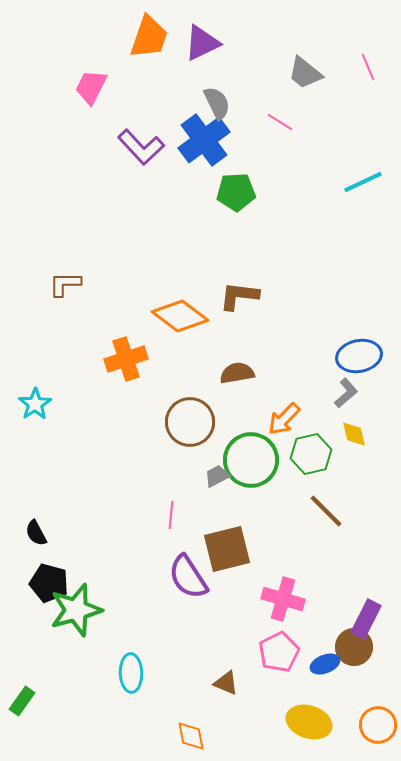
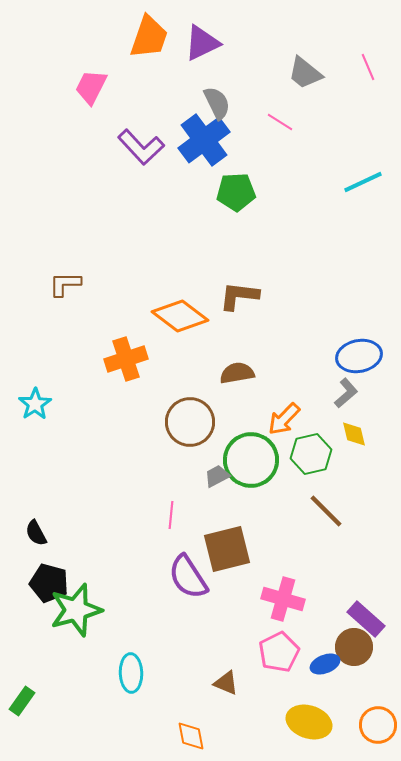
purple rectangle at (366, 619): rotated 75 degrees counterclockwise
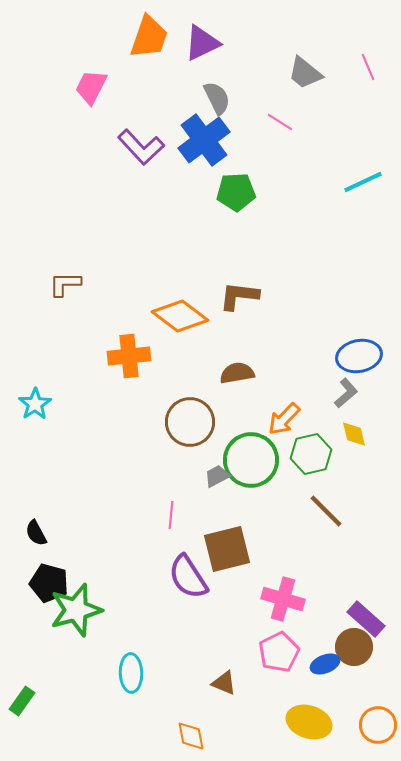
gray semicircle at (217, 103): moved 5 px up
orange cross at (126, 359): moved 3 px right, 3 px up; rotated 12 degrees clockwise
brown triangle at (226, 683): moved 2 px left
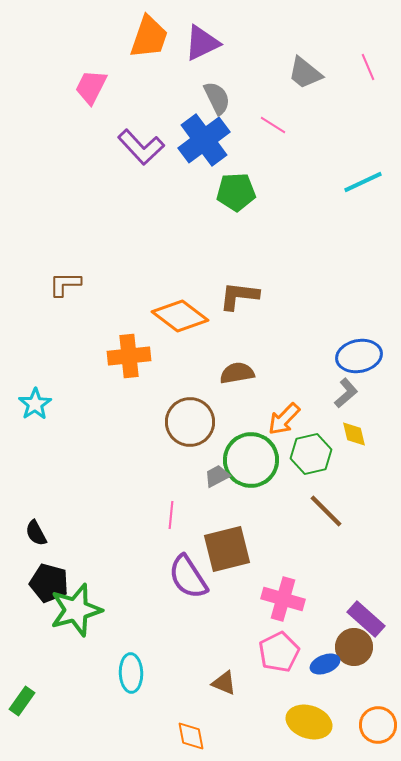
pink line at (280, 122): moved 7 px left, 3 px down
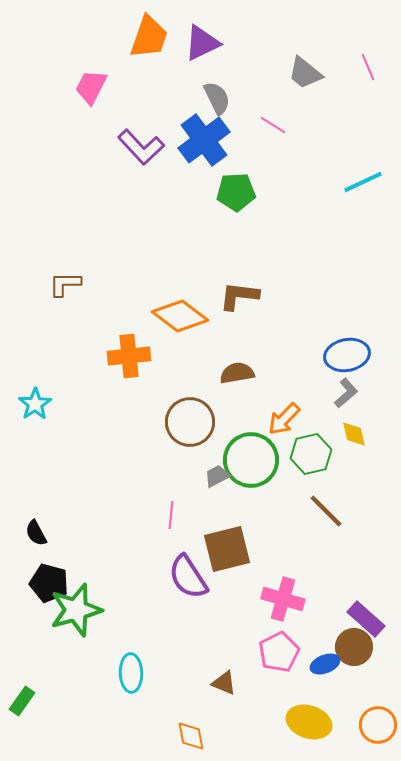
blue ellipse at (359, 356): moved 12 px left, 1 px up
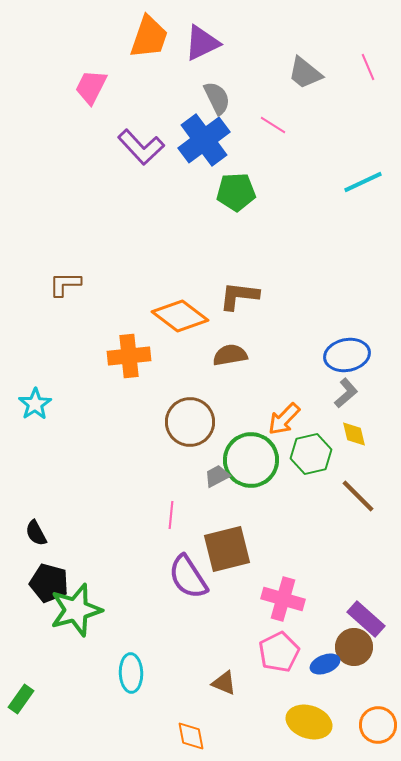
brown semicircle at (237, 373): moved 7 px left, 18 px up
brown line at (326, 511): moved 32 px right, 15 px up
green rectangle at (22, 701): moved 1 px left, 2 px up
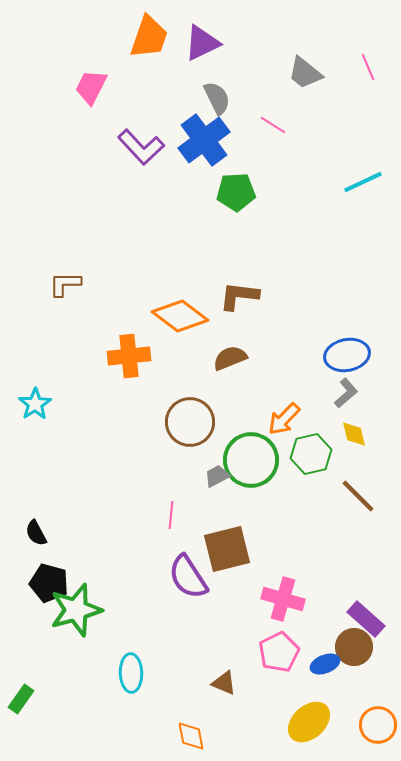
brown semicircle at (230, 355): moved 3 px down; rotated 12 degrees counterclockwise
yellow ellipse at (309, 722): rotated 60 degrees counterclockwise
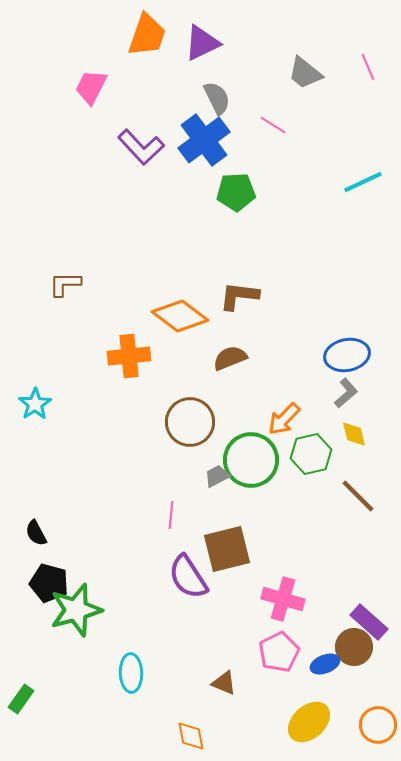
orange trapezoid at (149, 37): moved 2 px left, 2 px up
purple rectangle at (366, 619): moved 3 px right, 3 px down
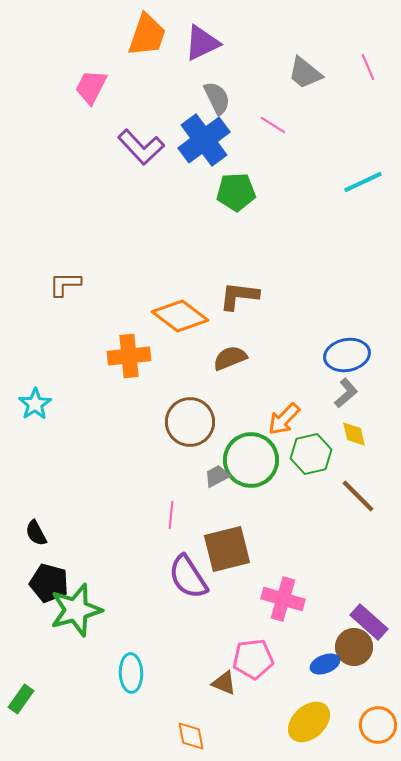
pink pentagon at (279, 652): moved 26 px left, 7 px down; rotated 21 degrees clockwise
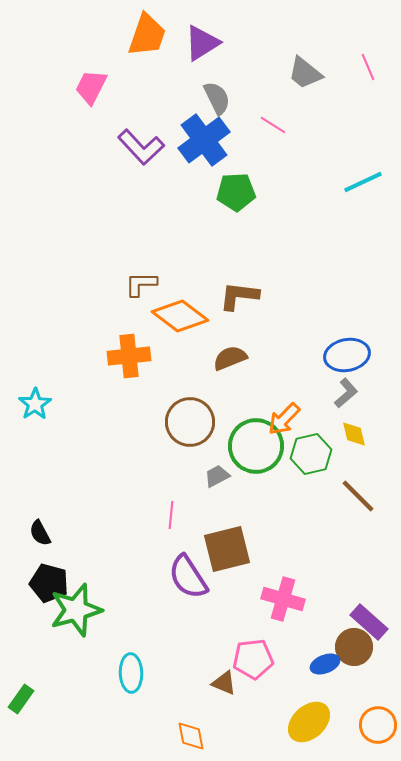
purple triangle at (202, 43): rotated 6 degrees counterclockwise
brown L-shape at (65, 284): moved 76 px right
green circle at (251, 460): moved 5 px right, 14 px up
black semicircle at (36, 533): moved 4 px right
